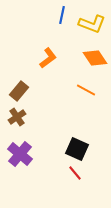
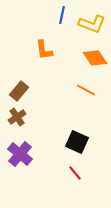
orange L-shape: moved 4 px left, 8 px up; rotated 120 degrees clockwise
black square: moved 7 px up
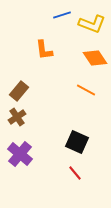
blue line: rotated 60 degrees clockwise
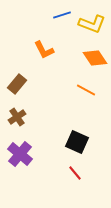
orange L-shape: rotated 20 degrees counterclockwise
brown rectangle: moved 2 px left, 7 px up
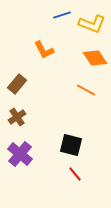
black square: moved 6 px left, 3 px down; rotated 10 degrees counterclockwise
red line: moved 1 px down
